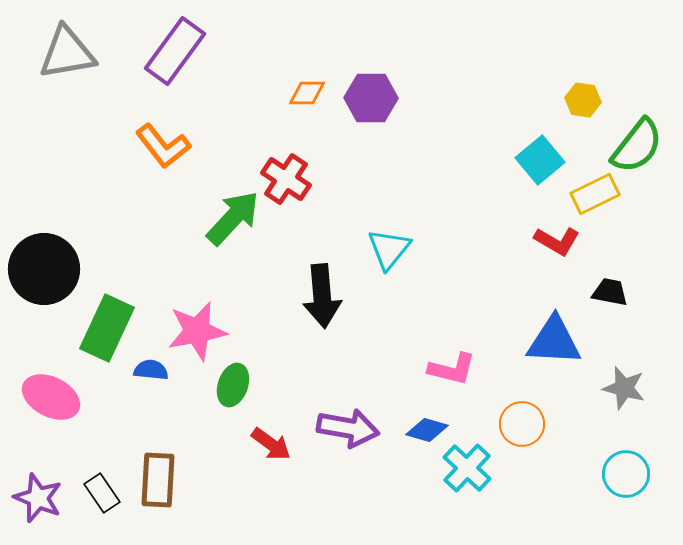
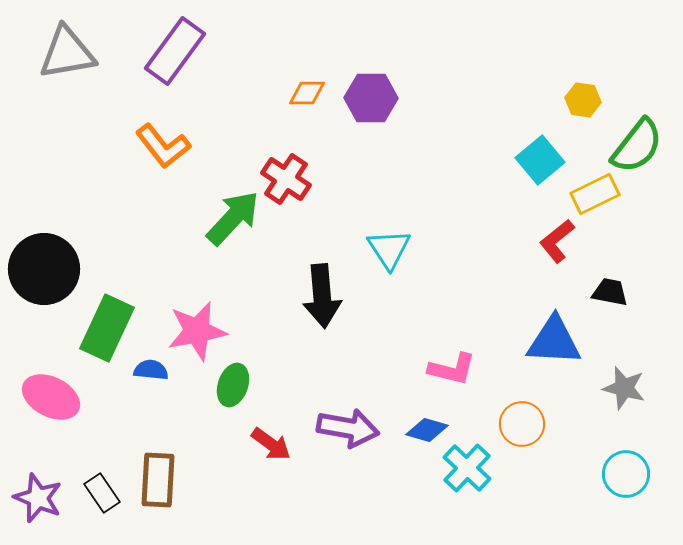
red L-shape: rotated 111 degrees clockwise
cyan triangle: rotated 12 degrees counterclockwise
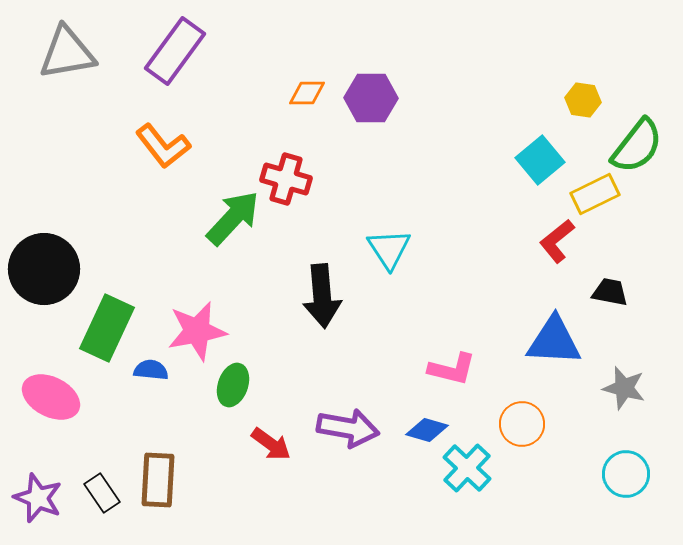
red cross: rotated 18 degrees counterclockwise
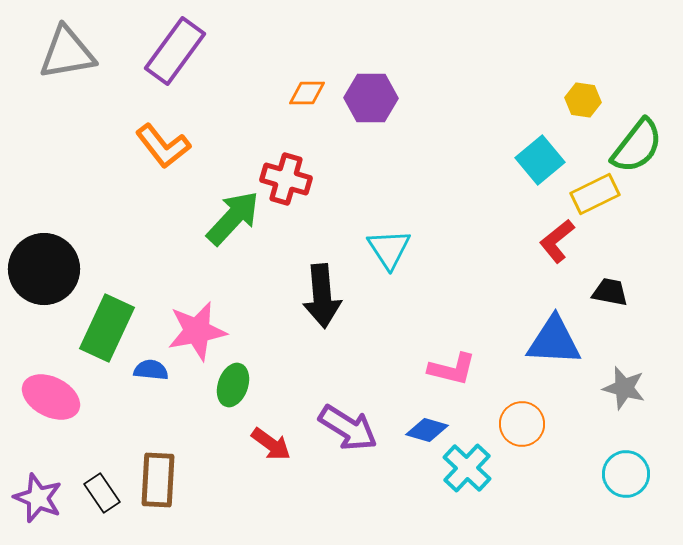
purple arrow: rotated 22 degrees clockwise
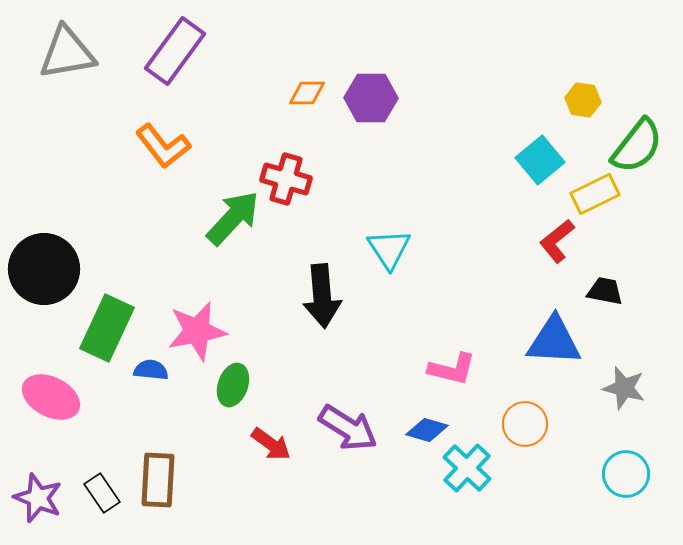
black trapezoid: moved 5 px left, 1 px up
orange circle: moved 3 px right
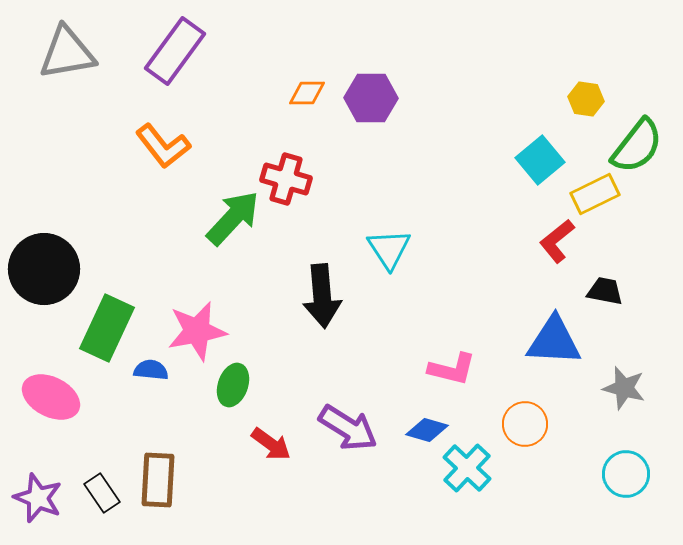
yellow hexagon: moved 3 px right, 1 px up
